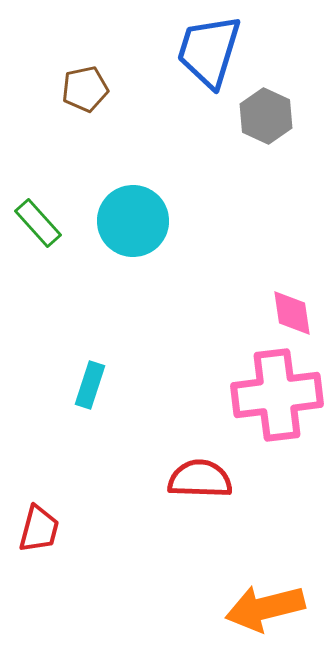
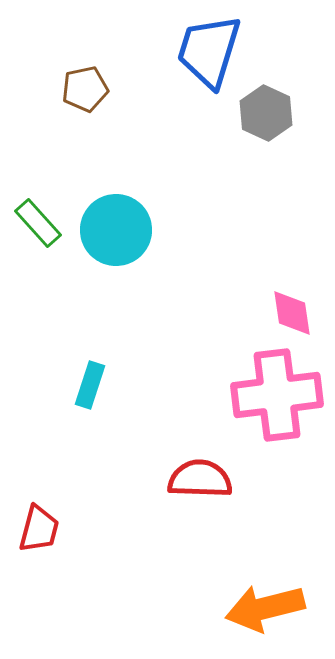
gray hexagon: moved 3 px up
cyan circle: moved 17 px left, 9 px down
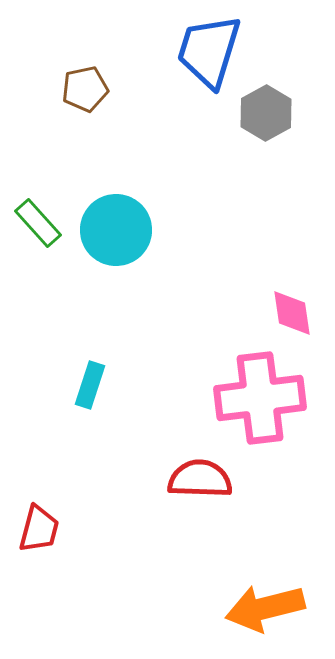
gray hexagon: rotated 6 degrees clockwise
pink cross: moved 17 px left, 3 px down
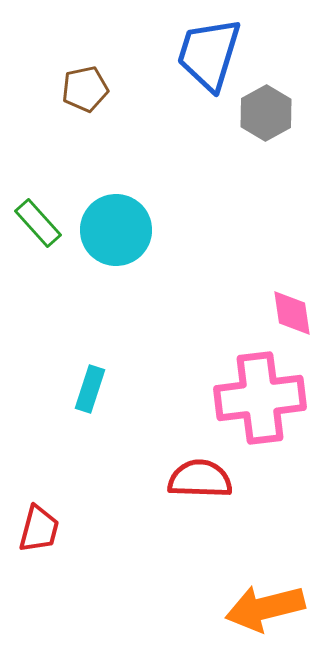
blue trapezoid: moved 3 px down
cyan rectangle: moved 4 px down
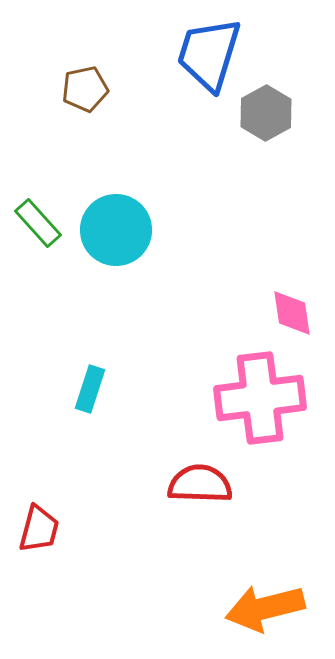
red semicircle: moved 5 px down
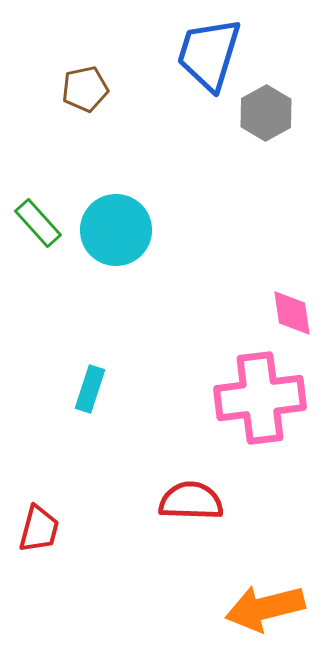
red semicircle: moved 9 px left, 17 px down
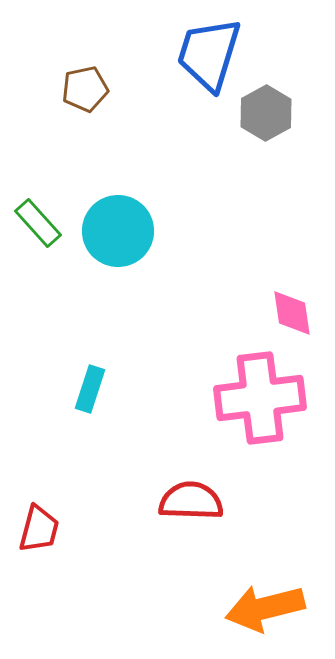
cyan circle: moved 2 px right, 1 px down
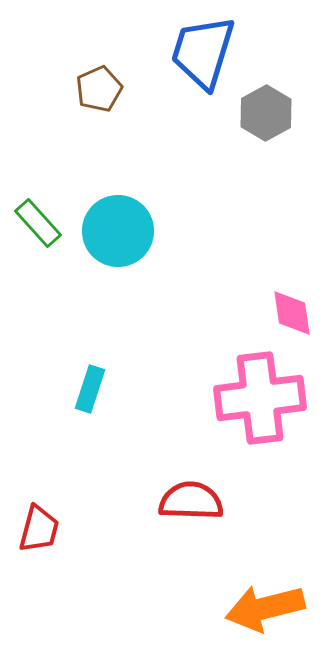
blue trapezoid: moved 6 px left, 2 px up
brown pentagon: moved 14 px right; rotated 12 degrees counterclockwise
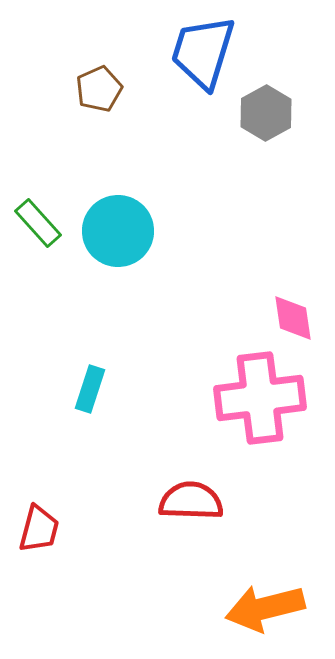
pink diamond: moved 1 px right, 5 px down
